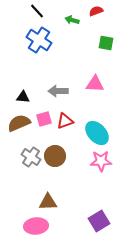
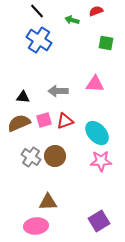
pink square: moved 1 px down
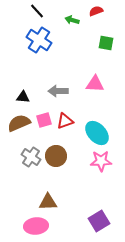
brown circle: moved 1 px right
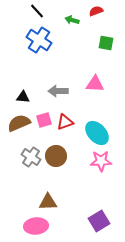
red triangle: moved 1 px down
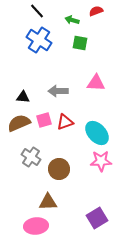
green square: moved 26 px left
pink triangle: moved 1 px right, 1 px up
brown circle: moved 3 px right, 13 px down
purple square: moved 2 px left, 3 px up
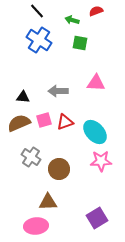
cyan ellipse: moved 2 px left, 1 px up
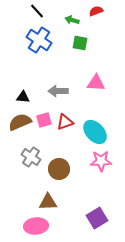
brown semicircle: moved 1 px right, 1 px up
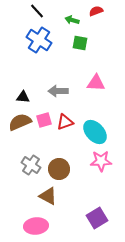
gray cross: moved 8 px down
brown triangle: moved 6 px up; rotated 30 degrees clockwise
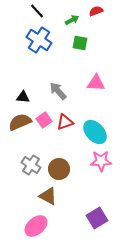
green arrow: rotated 136 degrees clockwise
gray arrow: rotated 48 degrees clockwise
pink square: rotated 21 degrees counterclockwise
pink ellipse: rotated 35 degrees counterclockwise
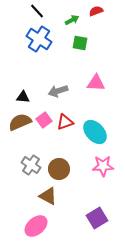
blue cross: moved 1 px up
gray arrow: rotated 66 degrees counterclockwise
pink star: moved 2 px right, 5 px down
